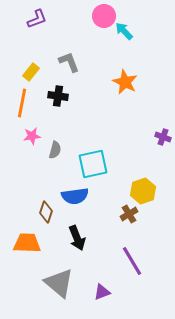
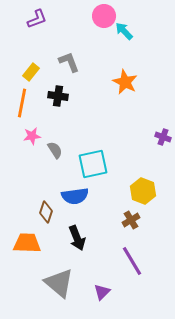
gray semicircle: rotated 48 degrees counterclockwise
yellow hexagon: rotated 20 degrees counterclockwise
brown cross: moved 2 px right, 6 px down
purple triangle: rotated 24 degrees counterclockwise
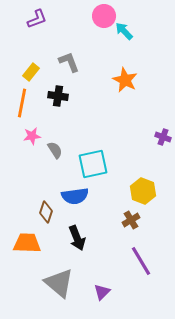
orange star: moved 2 px up
purple line: moved 9 px right
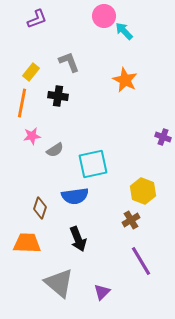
gray semicircle: rotated 90 degrees clockwise
brown diamond: moved 6 px left, 4 px up
black arrow: moved 1 px right, 1 px down
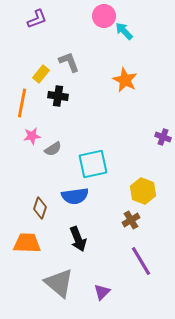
yellow rectangle: moved 10 px right, 2 px down
gray semicircle: moved 2 px left, 1 px up
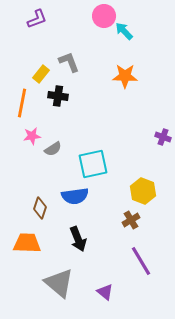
orange star: moved 4 px up; rotated 25 degrees counterclockwise
purple triangle: moved 3 px right; rotated 36 degrees counterclockwise
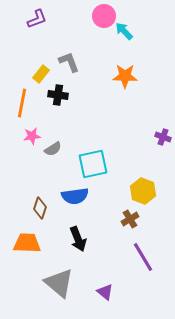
black cross: moved 1 px up
brown cross: moved 1 px left, 1 px up
purple line: moved 2 px right, 4 px up
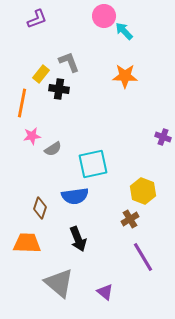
black cross: moved 1 px right, 6 px up
